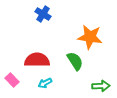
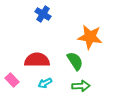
green arrow: moved 20 px left
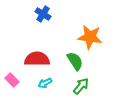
red semicircle: moved 1 px up
green arrow: rotated 48 degrees counterclockwise
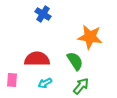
pink rectangle: rotated 48 degrees clockwise
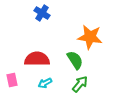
blue cross: moved 1 px left, 1 px up
green semicircle: moved 1 px up
pink rectangle: rotated 16 degrees counterclockwise
green arrow: moved 1 px left, 2 px up
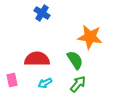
green arrow: moved 2 px left
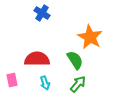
orange star: rotated 20 degrees clockwise
cyan arrow: rotated 80 degrees counterclockwise
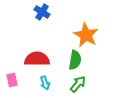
blue cross: moved 1 px up
orange star: moved 4 px left, 2 px up
green semicircle: rotated 42 degrees clockwise
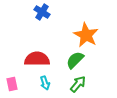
green semicircle: rotated 144 degrees counterclockwise
pink rectangle: moved 4 px down
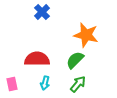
blue cross: rotated 14 degrees clockwise
orange star: rotated 15 degrees counterclockwise
cyan arrow: rotated 32 degrees clockwise
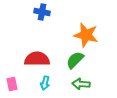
blue cross: rotated 35 degrees counterclockwise
green arrow: moved 3 px right; rotated 126 degrees counterclockwise
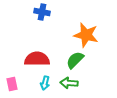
green arrow: moved 12 px left, 1 px up
